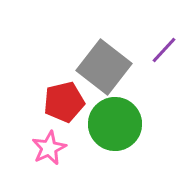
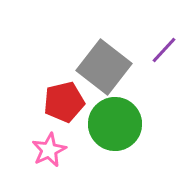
pink star: moved 2 px down
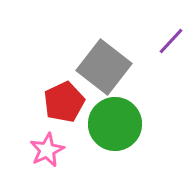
purple line: moved 7 px right, 9 px up
red pentagon: rotated 12 degrees counterclockwise
pink star: moved 2 px left
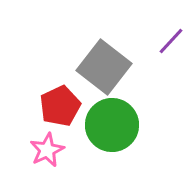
red pentagon: moved 4 px left, 4 px down
green circle: moved 3 px left, 1 px down
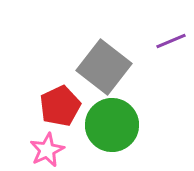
purple line: rotated 24 degrees clockwise
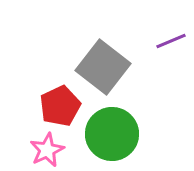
gray square: moved 1 px left
green circle: moved 9 px down
